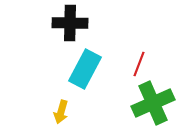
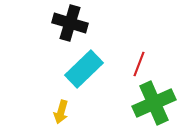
black cross: rotated 16 degrees clockwise
cyan rectangle: moved 1 px left; rotated 18 degrees clockwise
green cross: moved 1 px right
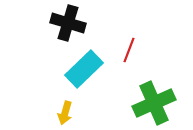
black cross: moved 2 px left
red line: moved 10 px left, 14 px up
yellow arrow: moved 4 px right, 1 px down
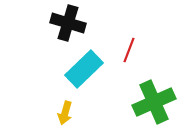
green cross: moved 1 px up
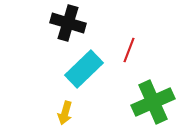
green cross: moved 1 px left
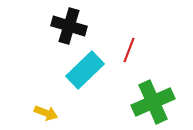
black cross: moved 1 px right, 3 px down
cyan rectangle: moved 1 px right, 1 px down
yellow arrow: moved 19 px left; rotated 85 degrees counterclockwise
